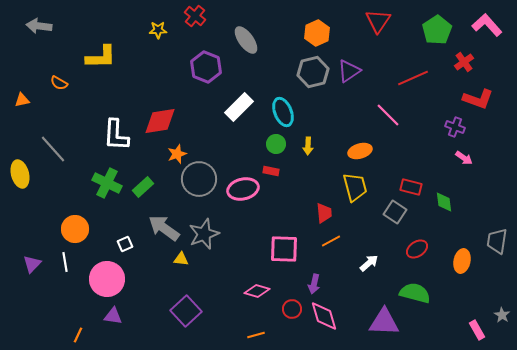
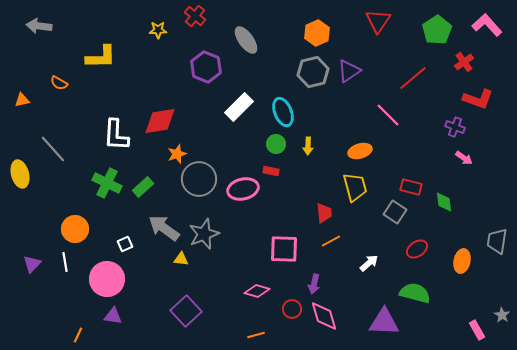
red line at (413, 78): rotated 16 degrees counterclockwise
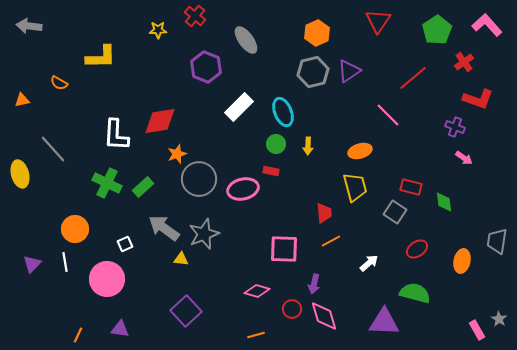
gray arrow at (39, 26): moved 10 px left
gray star at (502, 315): moved 3 px left, 4 px down
purple triangle at (113, 316): moved 7 px right, 13 px down
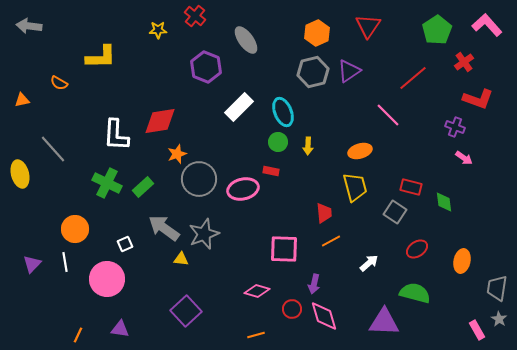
red triangle at (378, 21): moved 10 px left, 5 px down
green circle at (276, 144): moved 2 px right, 2 px up
gray trapezoid at (497, 241): moved 47 px down
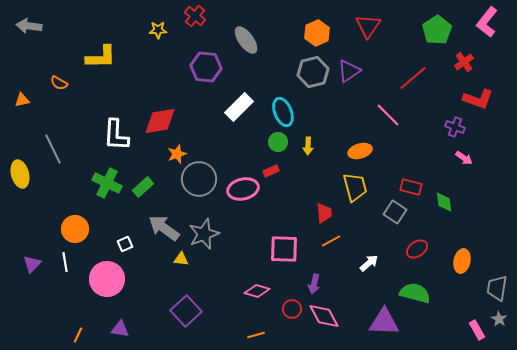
pink L-shape at (487, 25): moved 3 px up; rotated 100 degrees counterclockwise
purple hexagon at (206, 67): rotated 16 degrees counterclockwise
gray line at (53, 149): rotated 16 degrees clockwise
red rectangle at (271, 171): rotated 35 degrees counterclockwise
pink diamond at (324, 316): rotated 12 degrees counterclockwise
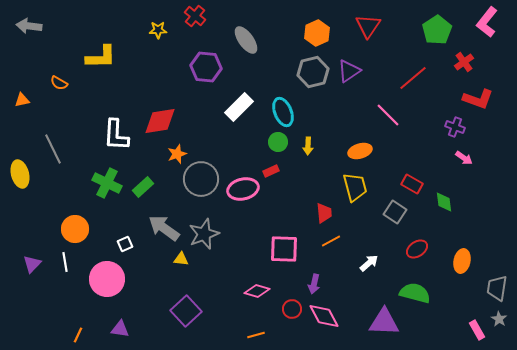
gray circle at (199, 179): moved 2 px right
red rectangle at (411, 187): moved 1 px right, 3 px up; rotated 15 degrees clockwise
